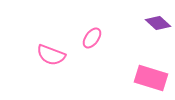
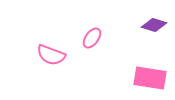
purple diamond: moved 4 px left, 2 px down; rotated 25 degrees counterclockwise
pink rectangle: moved 1 px left; rotated 8 degrees counterclockwise
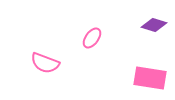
pink semicircle: moved 6 px left, 8 px down
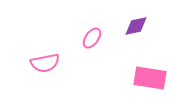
purple diamond: moved 18 px left, 1 px down; rotated 30 degrees counterclockwise
pink semicircle: rotated 32 degrees counterclockwise
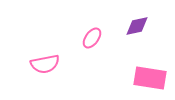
purple diamond: moved 1 px right
pink semicircle: moved 1 px down
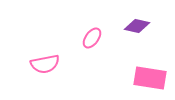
purple diamond: rotated 25 degrees clockwise
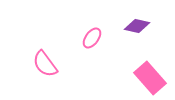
pink semicircle: rotated 64 degrees clockwise
pink rectangle: rotated 40 degrees clockwise
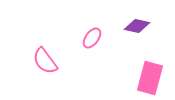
pink semicircle: moved 3 px up
pink rectangle: rotated 56 degrees clockwise
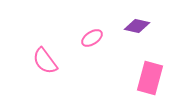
pink ellipse: rotated 20 degrees clockwise
